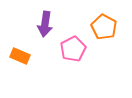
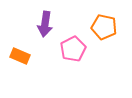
orange pentagon: rotated 15 degrees counterclockwise
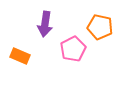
orange pentagon: moved 4 px left
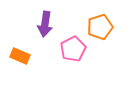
orange pentagon: rotated 30 degrees counterclockwise
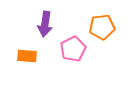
orange pentagon: moved 2 px right; rotated 10 degrees clockwise
orange rectangle: moved 7 px right; rotated 18 degrees counterclockwise
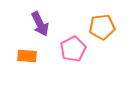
purple arrow: moved 5 px left; rotated 35 degrees counterclockwise
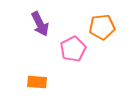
orange rectangle: moved 10 px right, 26 px down
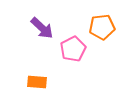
purple arrow: moved 2 px right, 4 px down; rotated 20 degrees counterclockwise
